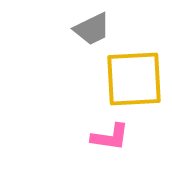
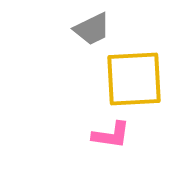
pink L-shape: moved 1 px right, 2 px up
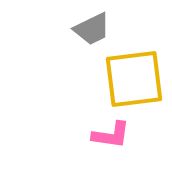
yellow square: rotated 4 degrees counterclockwise
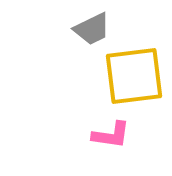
yellow square: moved 3 px up
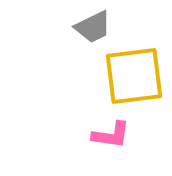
gray trapezoid: moved 1 px right, 2 px up
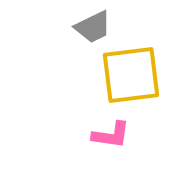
yellow square: moved 3 px left, 1 px up
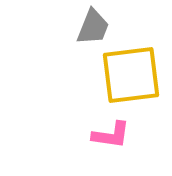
gray trapezoid: rotated 42 degrees counterclockwise
